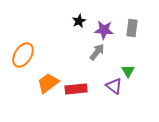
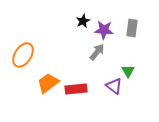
black star: moved 4 px right
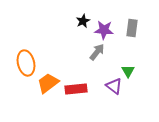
orange ellipse: moved 3 px right, 8 px down; rotated 45 degrees counterclockwise
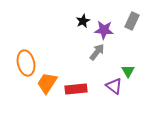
gray rectangle: moved 7 px up; rotated 18 degrees clockwise
orange trapezoid: moved 1 px left; rotated 20 degrees counterclockwise
